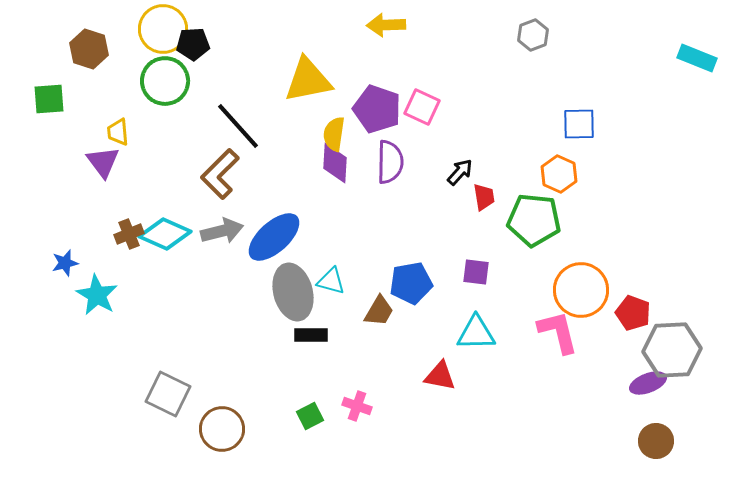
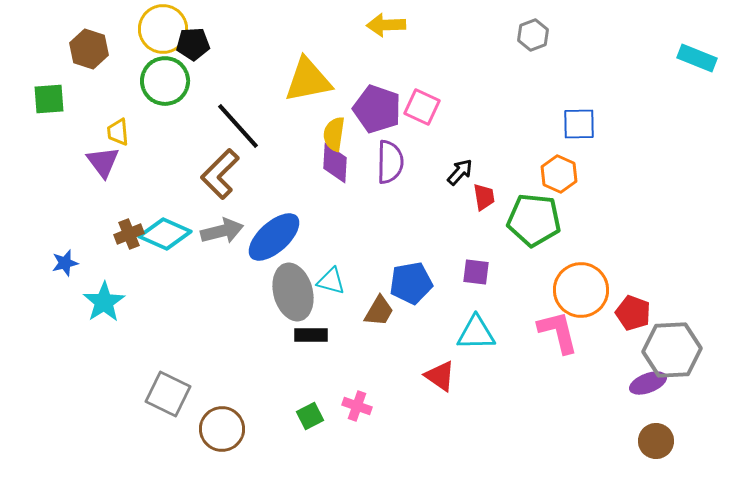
cyan star at (97, 295): moved 7 px right, 7 px down; rotated 9 degrees clockwise
red triangle at (440, 376): rotated 24 degrees clockwise
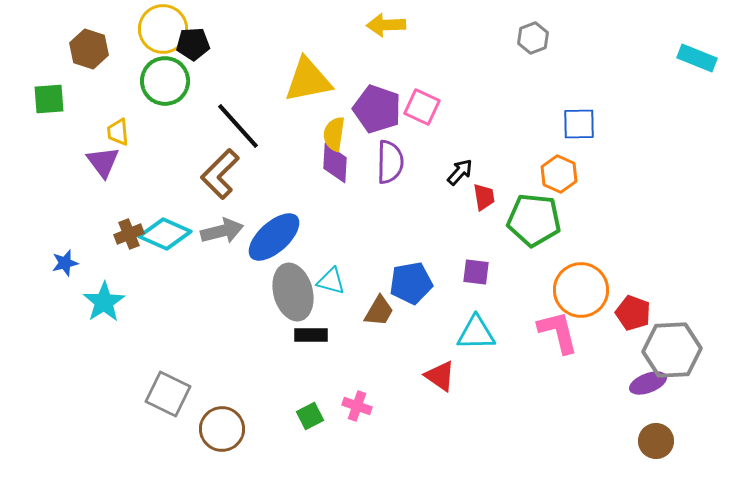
gray hexagon at (533, 35): moved 3 px down
